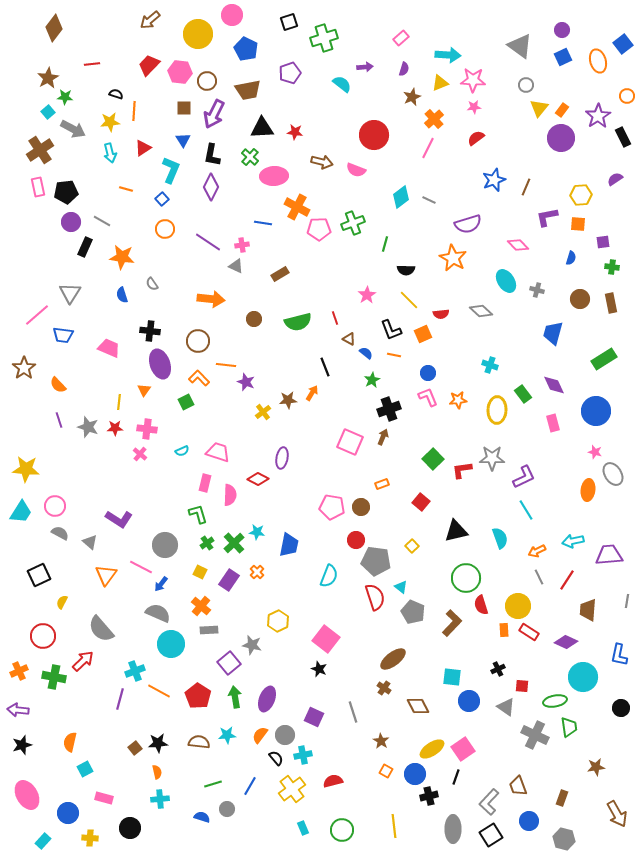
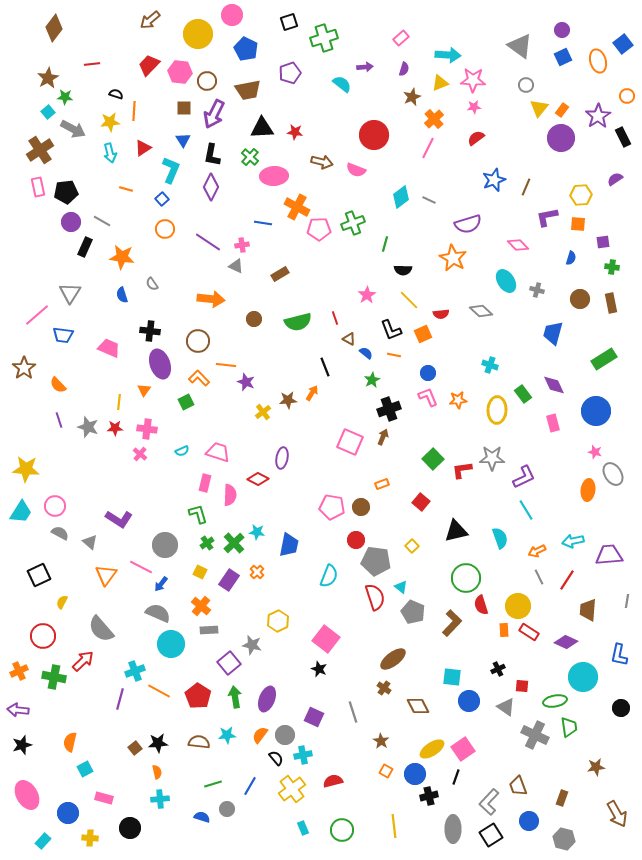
black semicircle at (406, 270): moved 3 px left
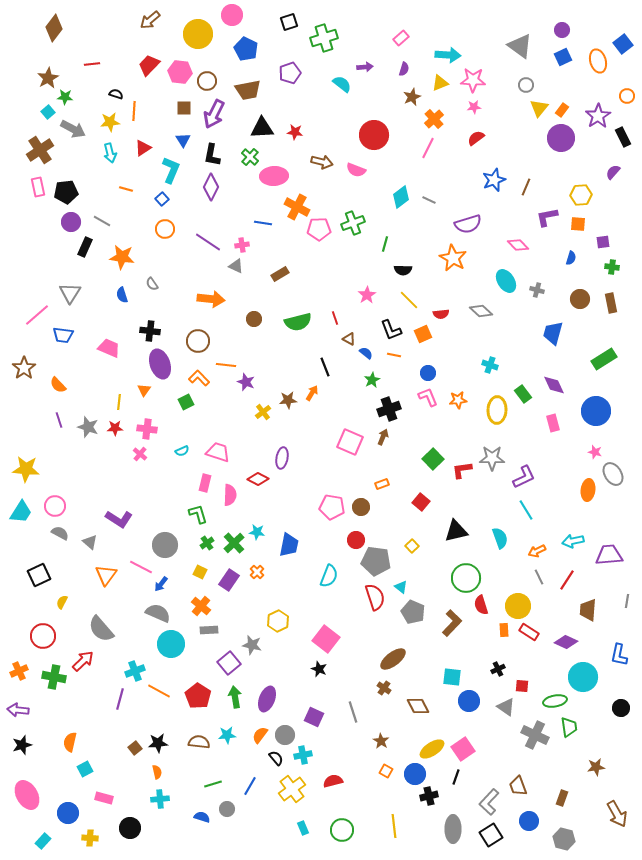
purple semicircle at (615, 179): moved 2 px left, 7 px up; rotated 14 degrees counterclockwise
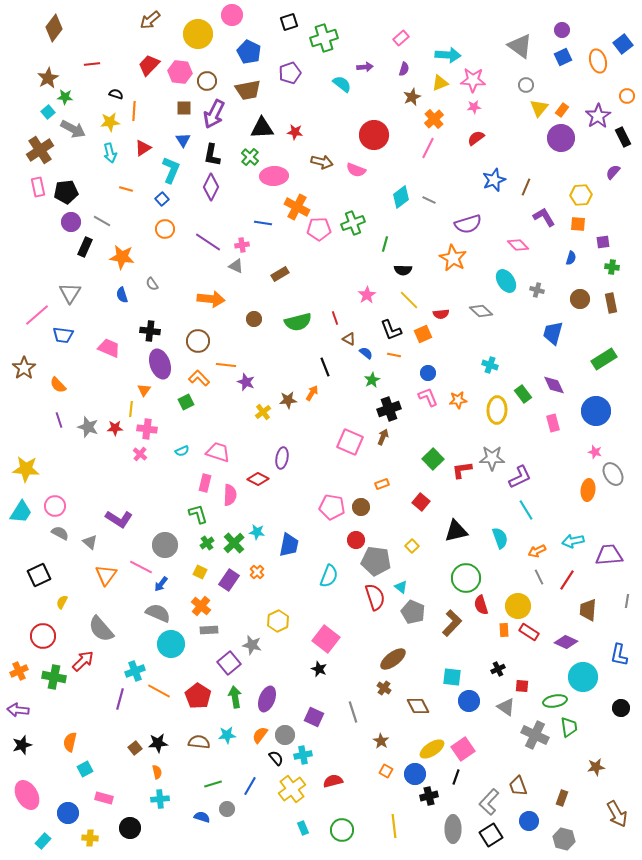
blue pentagon at (246, 49): moved 3 px right, 3 px down
purple L-shape at (547, 217): moved 3 px left; rotated 70 degrees clockwise
yellow line at (119, 402): moved 12 px right, 7 px down
purple L-shape at (524, 477): moved 4 px left
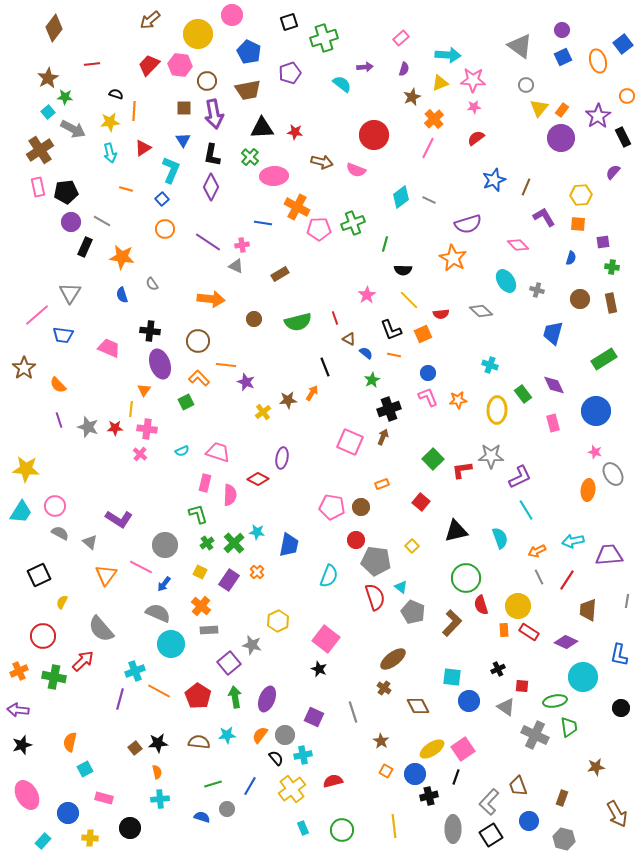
pink hexagon at (180, 72): moved 7 px up
purple arrow at (214, 114): rotated 36 degrees counterclockwise
gray star at (492, 458): moved 1 px left, 2 px up
blue arrow at (161, 584): moved 3 px right
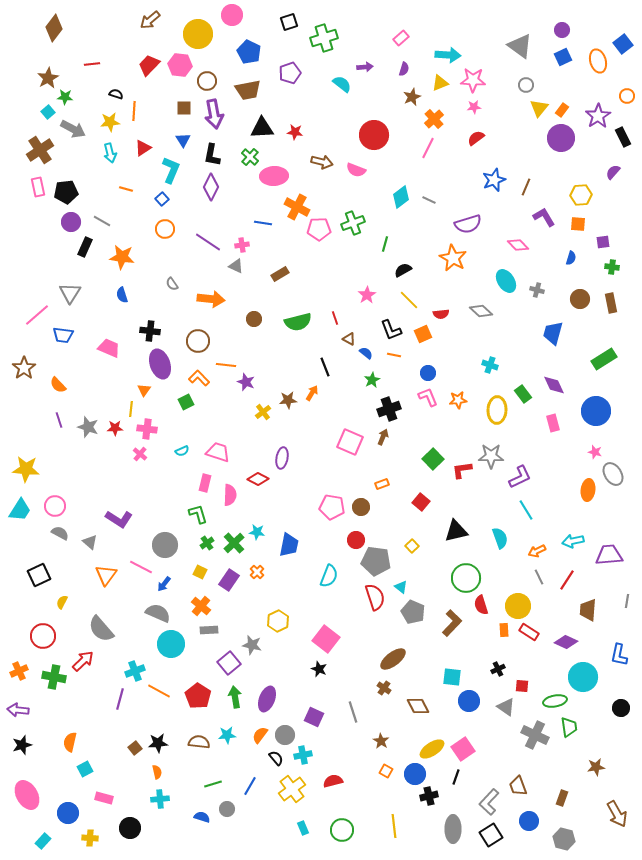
black semicircle at (403, 270): rotated 150 degrees clockwise
gray semicircle at (152, 284): moved 20 px right
cyan trapezoid at (21, 512): moved 1 px left, 2 px up
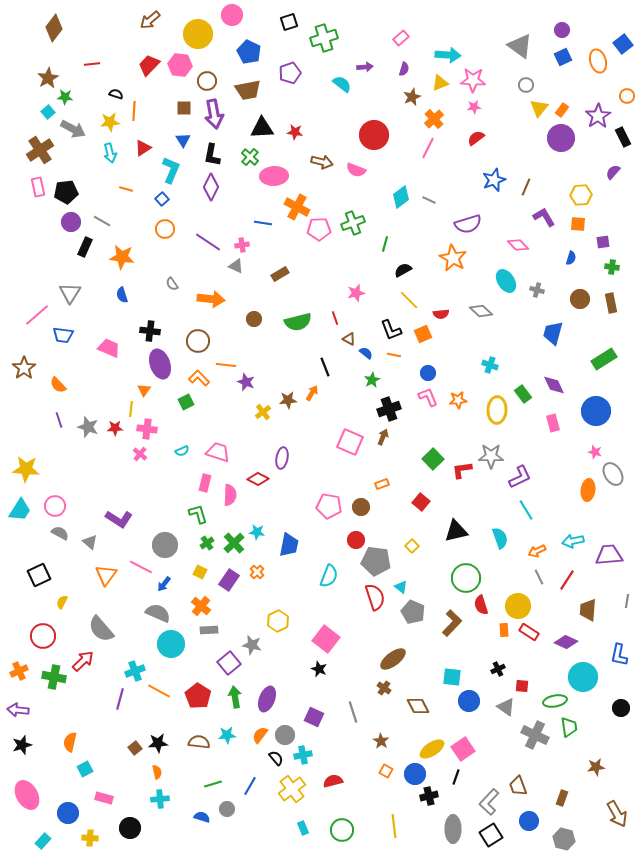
pink star at (367, 295): moved 11 px left, 2 px up; rotated 18 degrees clockwise
pink pentagon at (332, 507): moved 3 px left, 1 px up
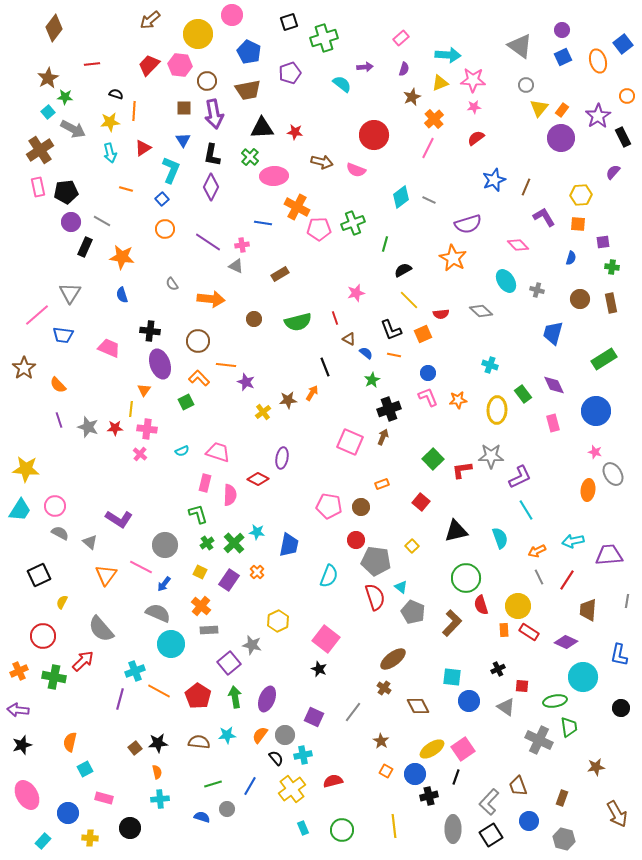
gray line at (353, 712): rotated 55 degrees clockwise
gray cross at (535, 735): moved 4 px right, 5 px down
